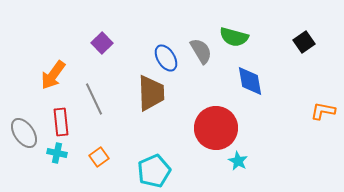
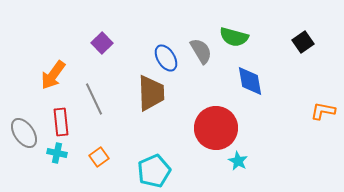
black square: moved 1 px left
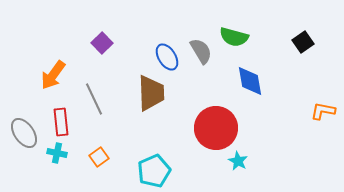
blue ellipse: moved 1 px right, 1 px up
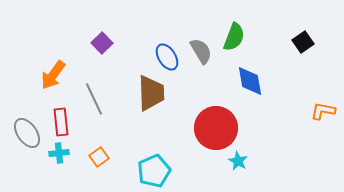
green semicircle: rotated 84 degrees counterclockwise
gray ellipse: moved 3 px right
cyan cross: moved 2 px right; rotated 18 degrees counterclockwise
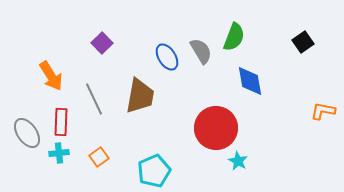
orange arrow: moved 2 px left, 1 px down; rotated 68 degrees counterclockwise
brown trapezoid: moved 11 px left, 3 px down; rotated 12 degrees clockwise
red rectangle: rotated 8 degrees clockwise
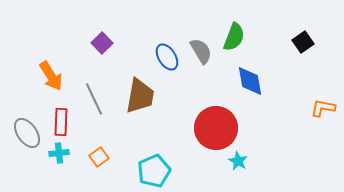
orange L-shape: moved 3 px up
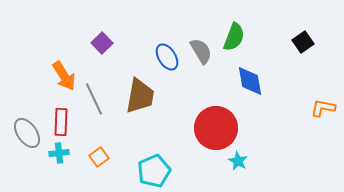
orange arrow: moved 13 px right
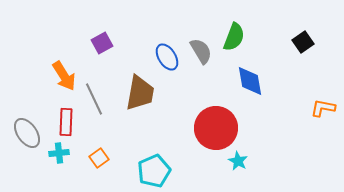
purple square: rotated 15 degrees clockwise
brown trapezoid: moved 3 px up
red rectangle: moved 5 px right
orange square: moved 1 px down
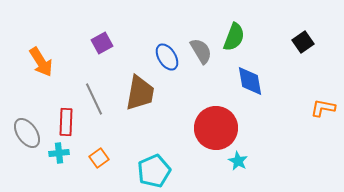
orange arrow: moved 23 px left, 14 px up
